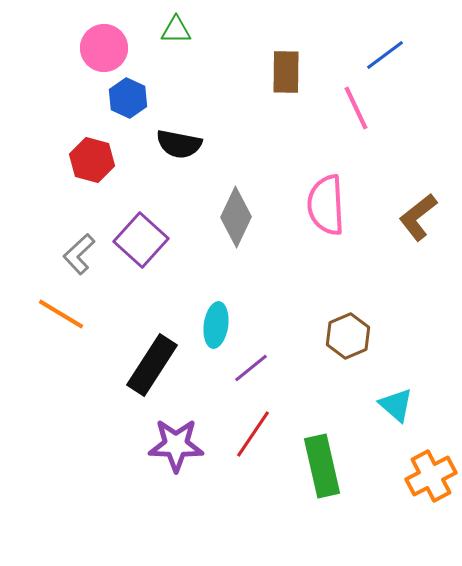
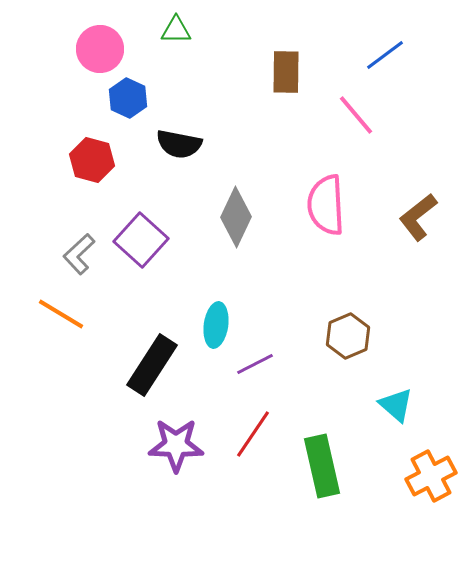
pink circle: moved 4 px left, 1 px down
pink line: moved 7 px down; rotated 15 degrees counterclockwise
purple line: moved 4 px right, 4 px up; rotated 12 degrees clockwise
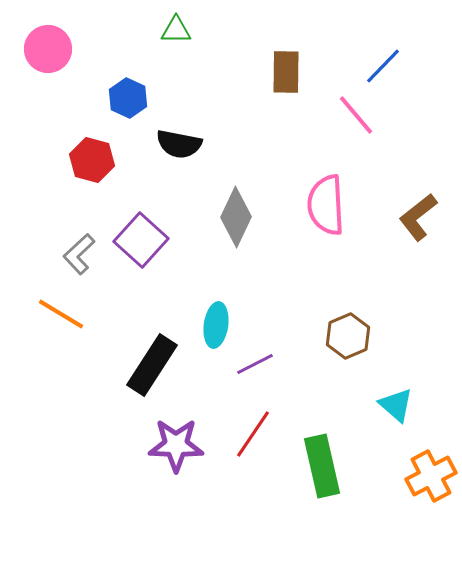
pink circle: moved 52 px left
blue line: moved 2 px left, 11 px down; rotated 9 degrees counterclockwise
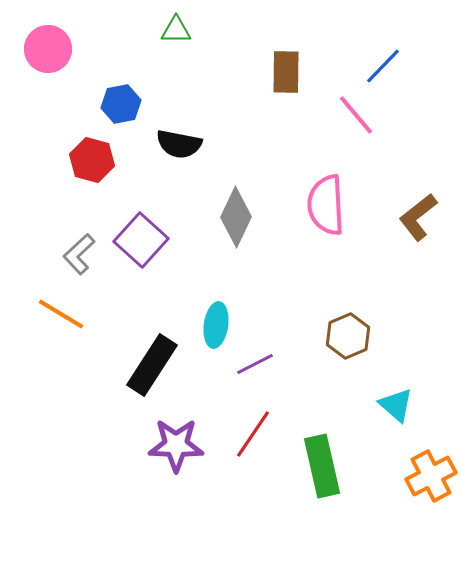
blue hexagon: moved 7 px left, 6 px down; rotated 24 degrees clockwise
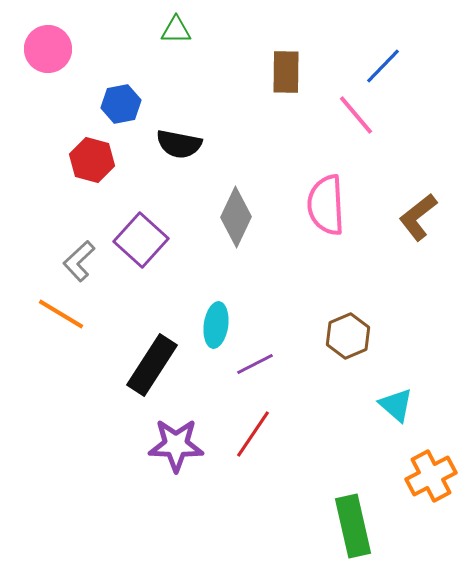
gray L-shape: moved 7 px down
green rectangle: moved 31 px right, 60 px down
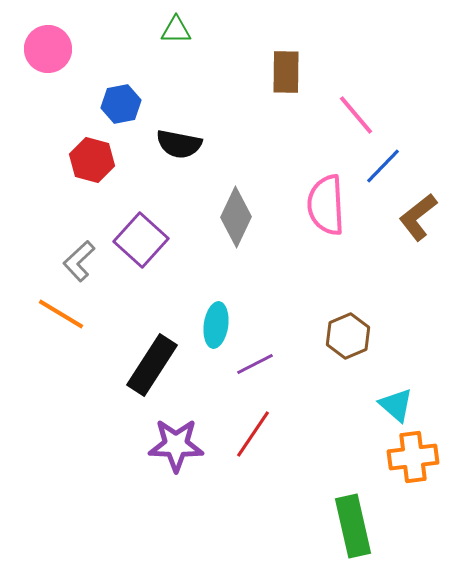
blue line: moved 100 px down
orange cross: moved 18 px left, 19 px up; rotated 21 degrees clockwise
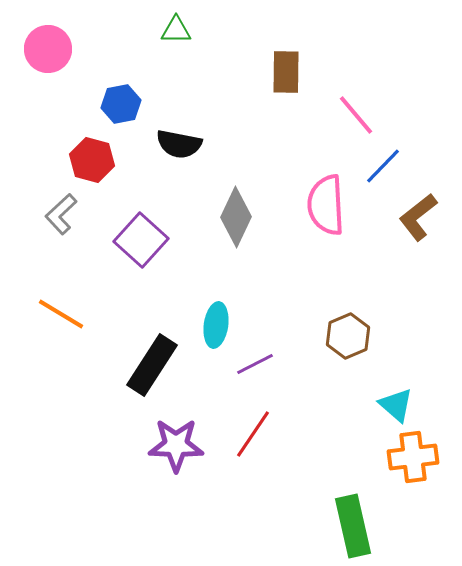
gray L-shape: moved 18 px left, 47 px up
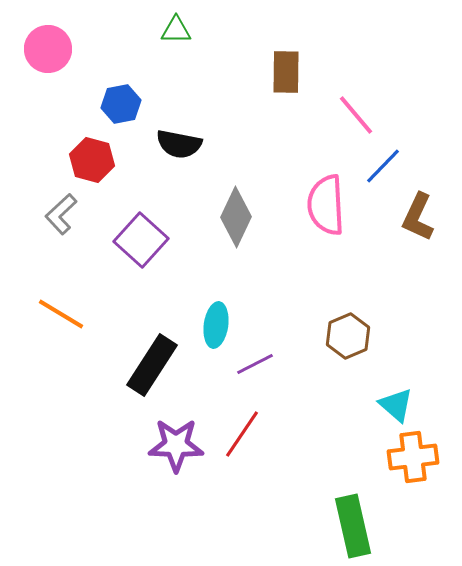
brown L-shape: rotated 27 degrees counterclockwise
red line: moved 11 px left
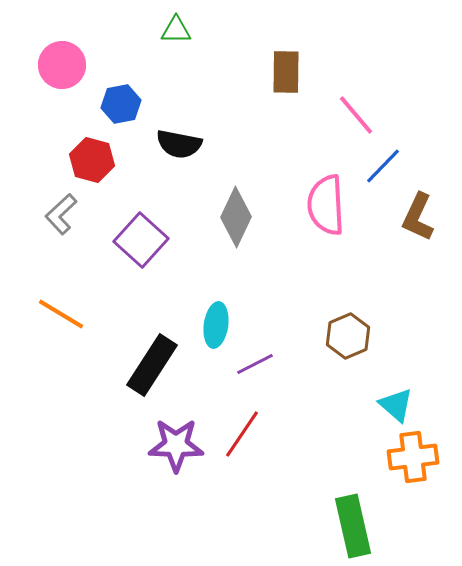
pink circle: moved 14 px right, 16 px down
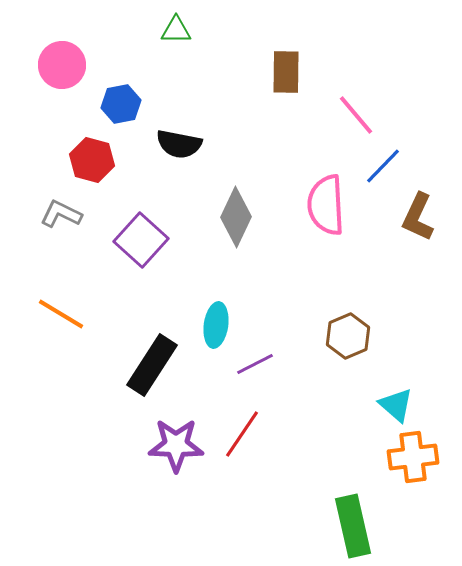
gray L-shape: rotated 69 degrees clockwise
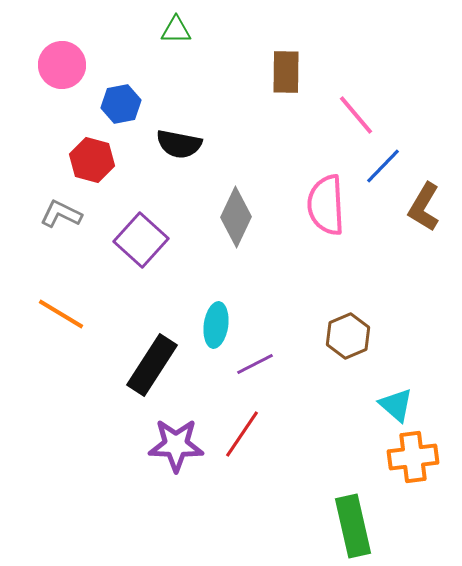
brown L-shape: moved 6 px right, 10 px up; rotated 6 degrees clockwise
